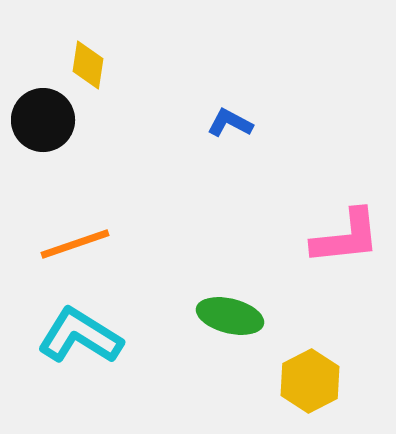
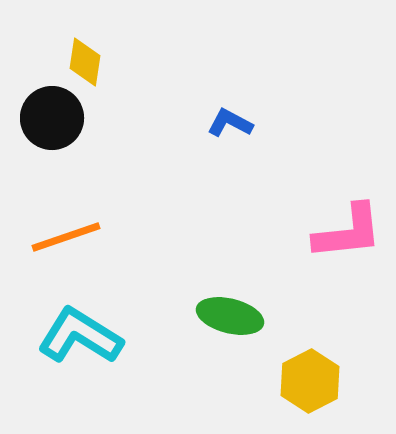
yellow diamond: moved 3 px left, 3 px up
black circle: moved 9 px right, 2 px up
pink L-shape: moved 2 px right, 5 px up
orange line: moved 9 px left, 7 px up
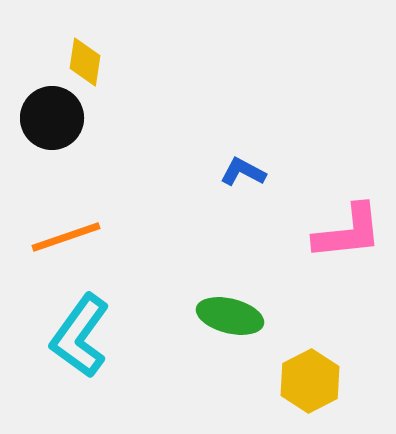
blue L-shape: moved 13 px right, 49 px down
cyan L-shape: rotated 86 degrees counterclockwise
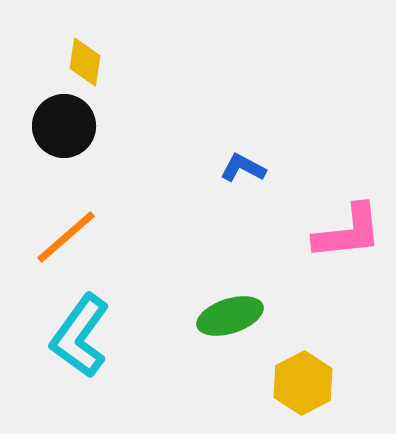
black circle: moved 12 px right, 8 px down
blue L-shape: moved 4 px up
orange line: rotated 22 degrees counterclockwise
green ellipse: rotated 32 degrees counterclockwise
yellow hexagon: moved 7 px left, 2 px down
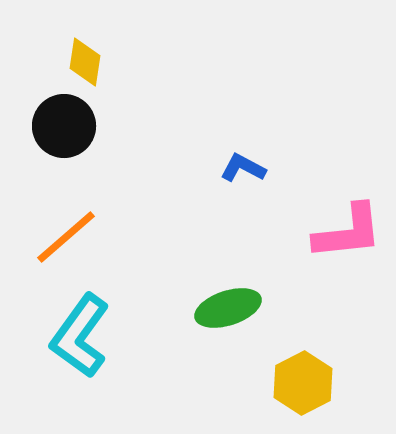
green ellipse: moved 2 px left, 8 px up
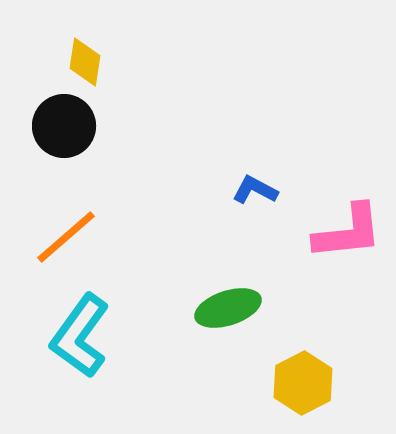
blue L-shape: moved 12 px right, 22 px down
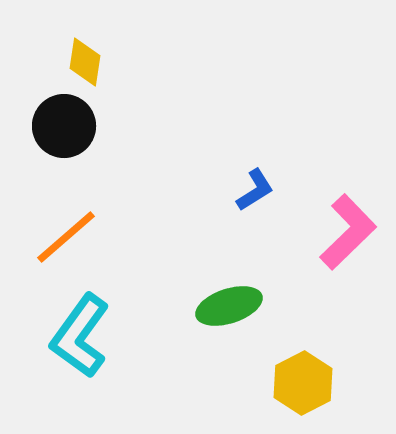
blue L-shape: rotated 120 degrees clockwise
pink L-shape: rotated 38 degrees counterclockwise
green ellipse: moved 1 px right, 2 px up
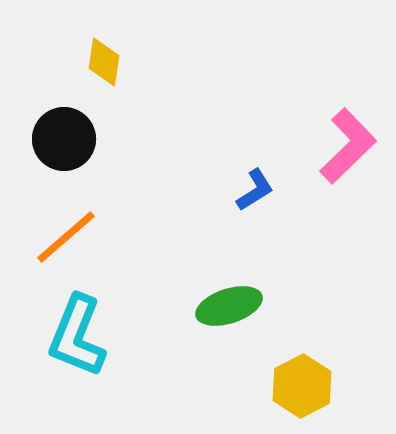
yellow diamond: moved 19 px right
black circle: moved 13 px down
pink L-shape: moved 86 px up
cyan L-shape: moved 3 px left; rotated 14 degrees counterclockwise
yellow hexagon: moved 1 px left, 3 px down
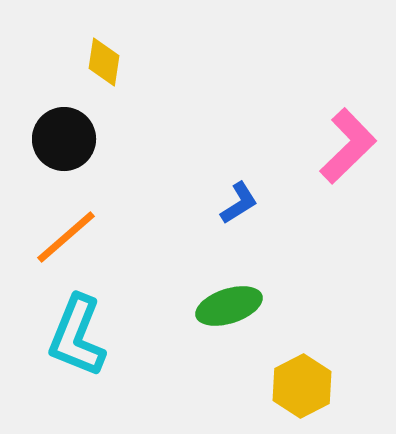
blue L-shape: moved 16 px left, 13 px down
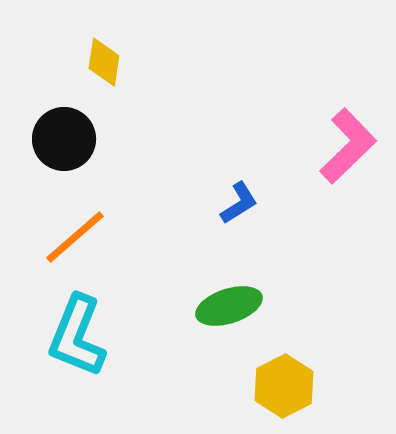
orange line: moved 9 px right
yellow hexagon: moved 18 px left
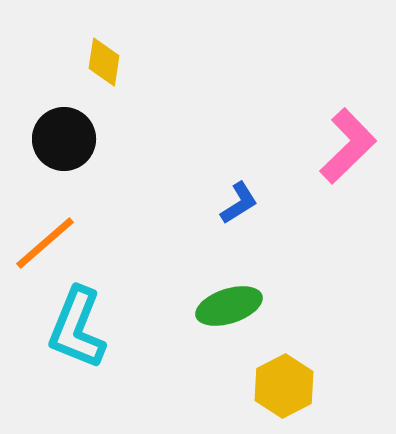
orange line: moved 30 px left, 6 px down
cyan L-shape: moved 8 px up
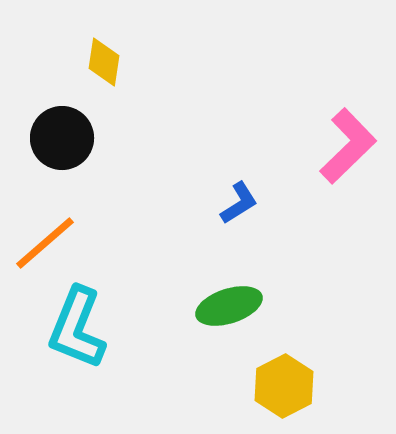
black circle: moved 2 px left, 1 px up
